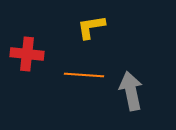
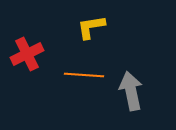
red cross: rotated 32 degrees counterclockwise
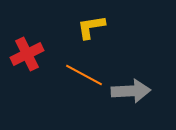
orange line: rotated 24 degrees clockwise
gray arrow: rotated 99 degrees clockwise
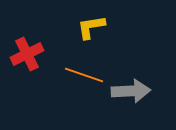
orange line: rotated 9 degrees counterclockwise
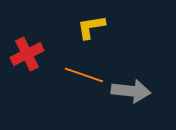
gray arrow: rotated 9 degrees clockwise
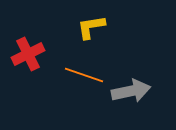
red cross: moved 1 px right
gray arrow: rotated 18 degrees counterclockwise
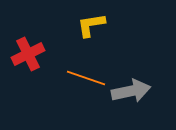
yellow L-shape: moved 2 px up
orange line: moved 2 px right, 3 px down
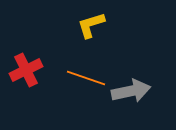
yellow L-shape: rotated 8 degrees counterclockwise
red cross: moved 2 px left, 16 px down
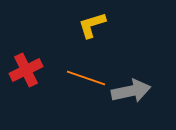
yellow L-shape: moved 1 px right
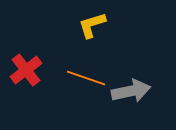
red cross: rotated 12 degrees counterclockwise
